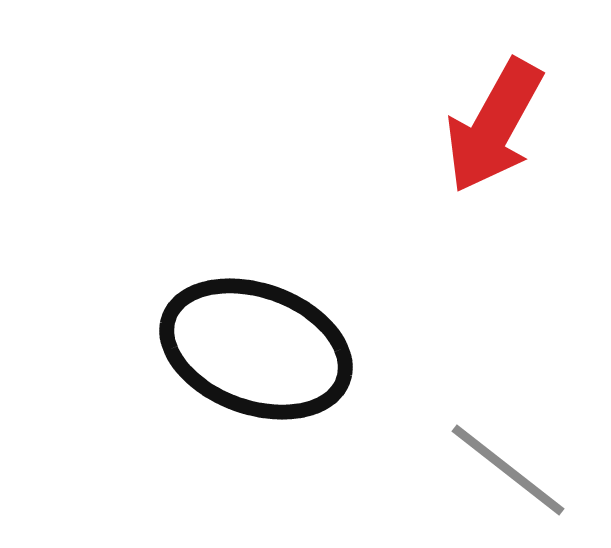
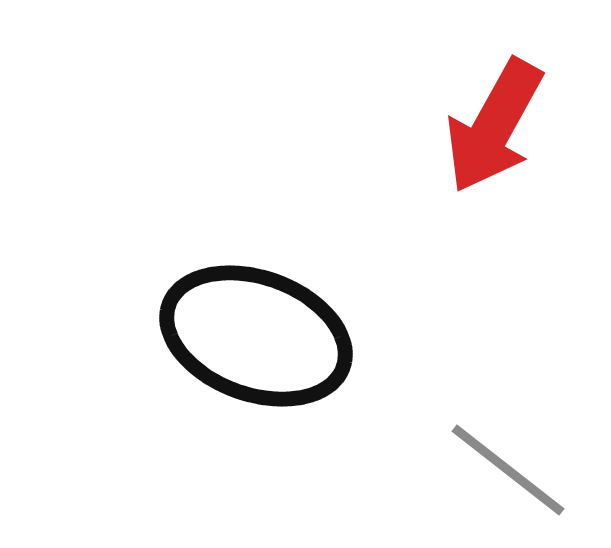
black ellipse: moved 13 px up
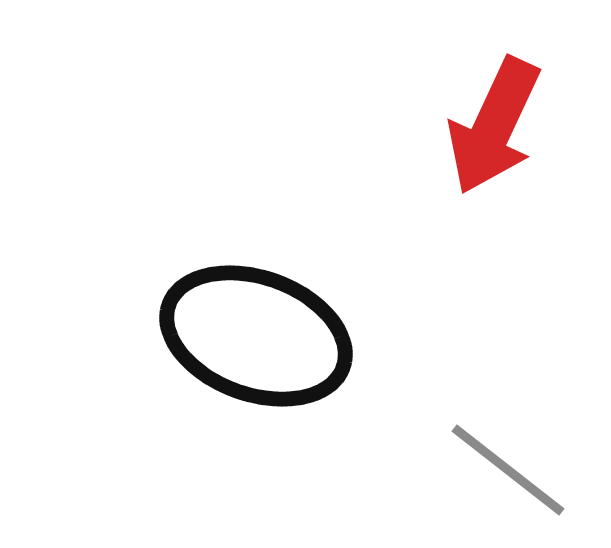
red arrow: rotated 4 degrees counterclockwise
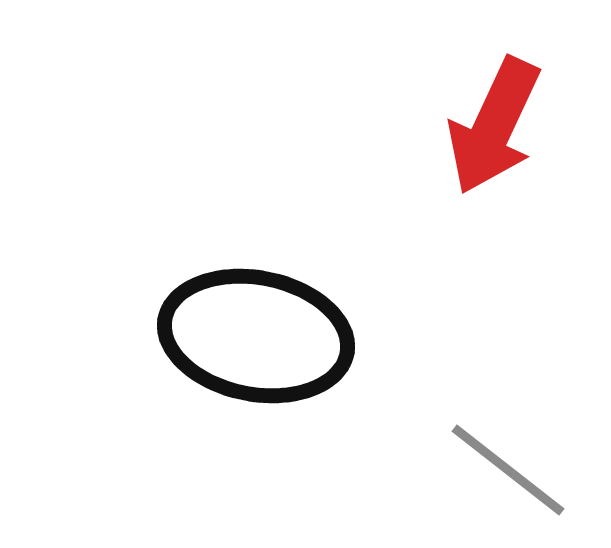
black ellipse: rotated 9 degrees counterclockwise
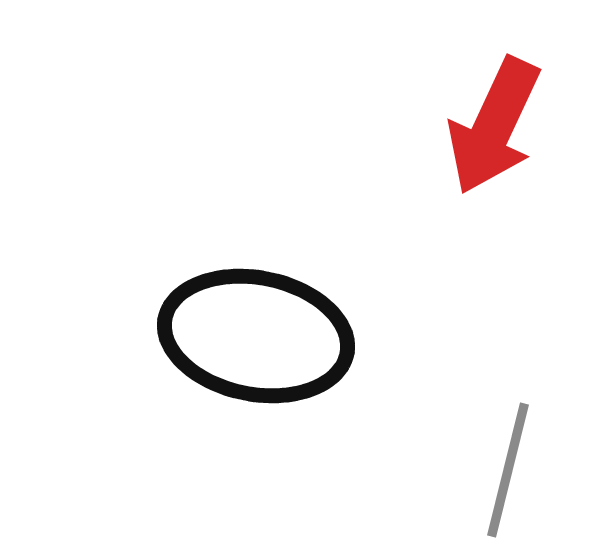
gray line: rotated 66 degrees clockwise
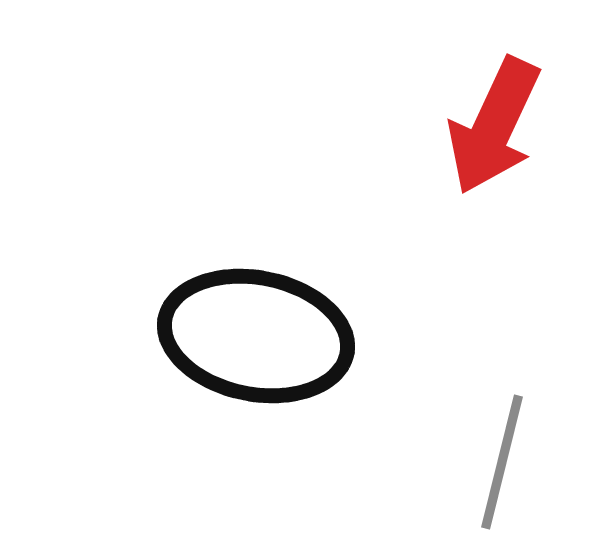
gray line: moved 6 px left, 8 px up
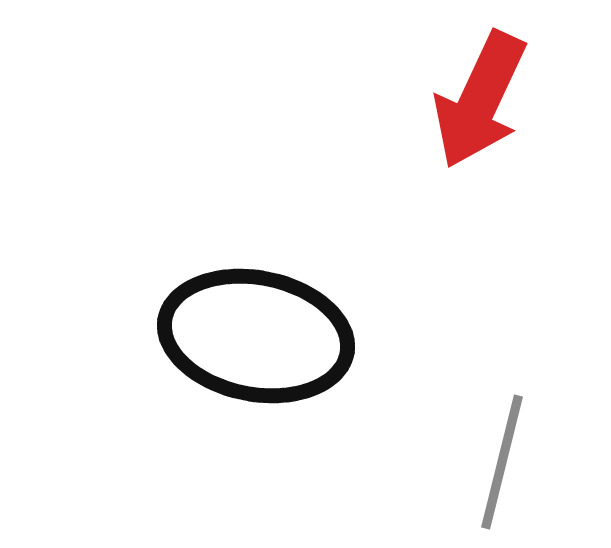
red arrow: moved 14 px left, 26 px up
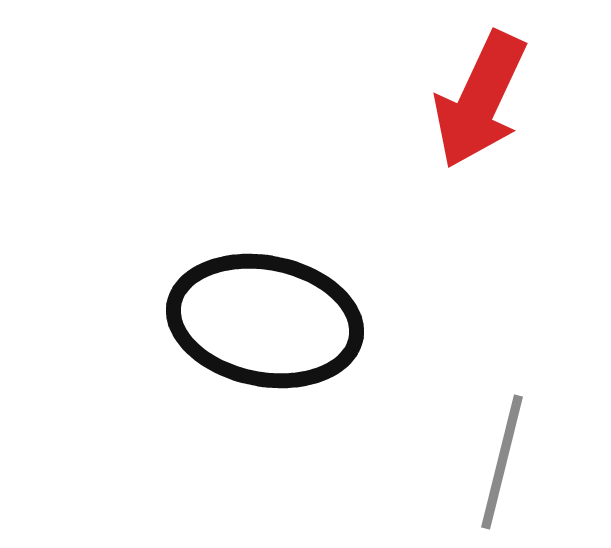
black ellipse: moved 9 px right, 15 px up
